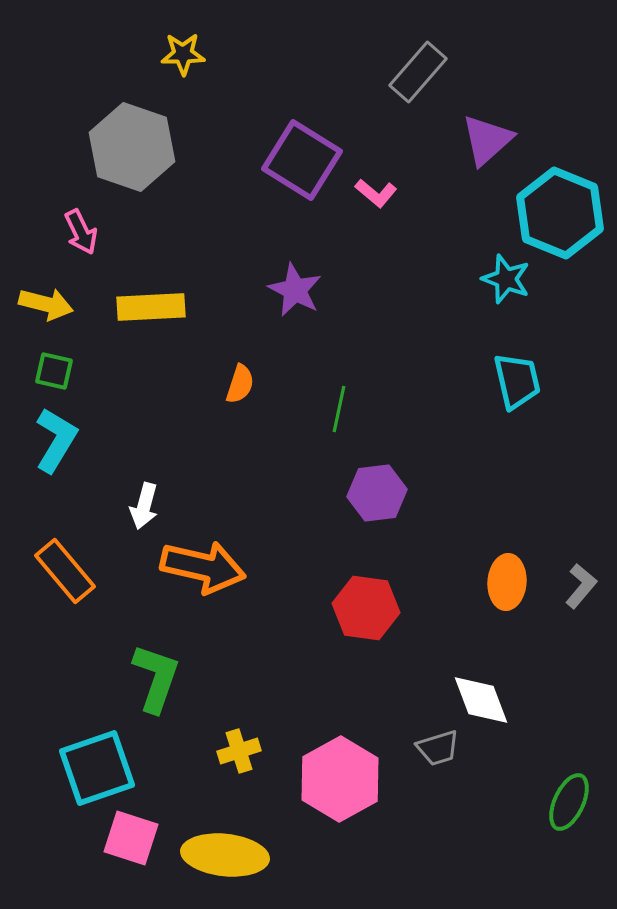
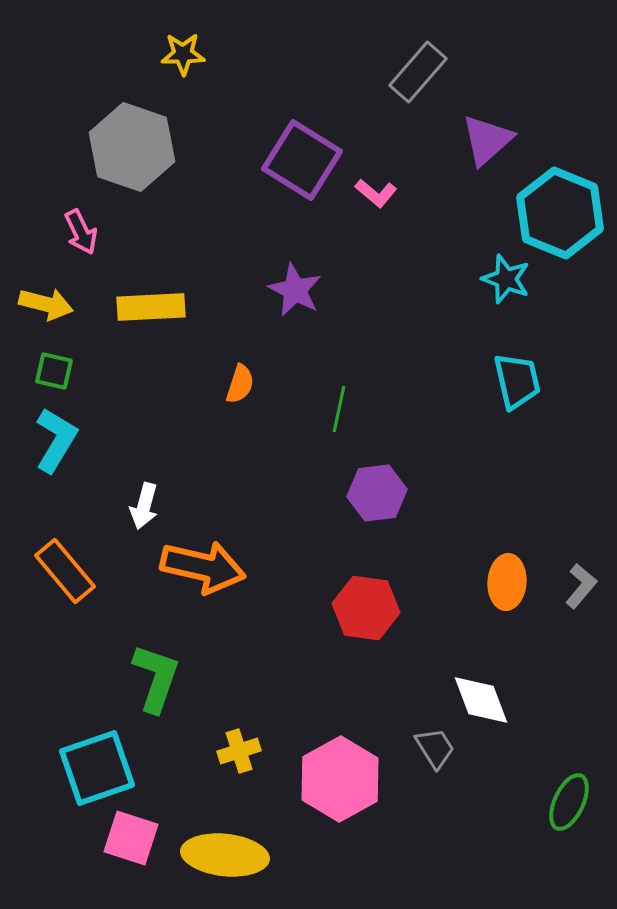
gray trapezoid: moved 3 px left; rotated 105 degrees counterclockwise
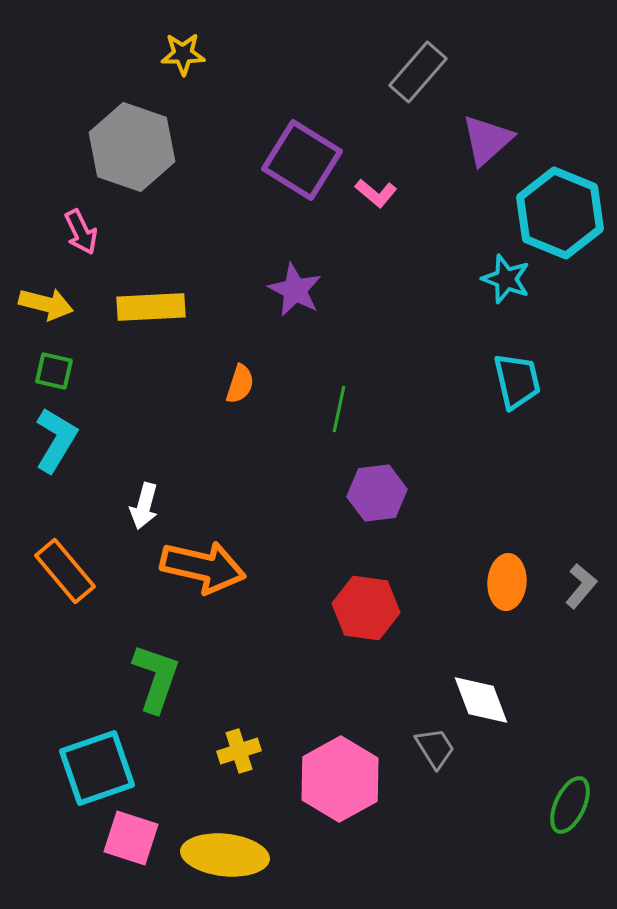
green ellipse: moved 1 px right, 3 px down
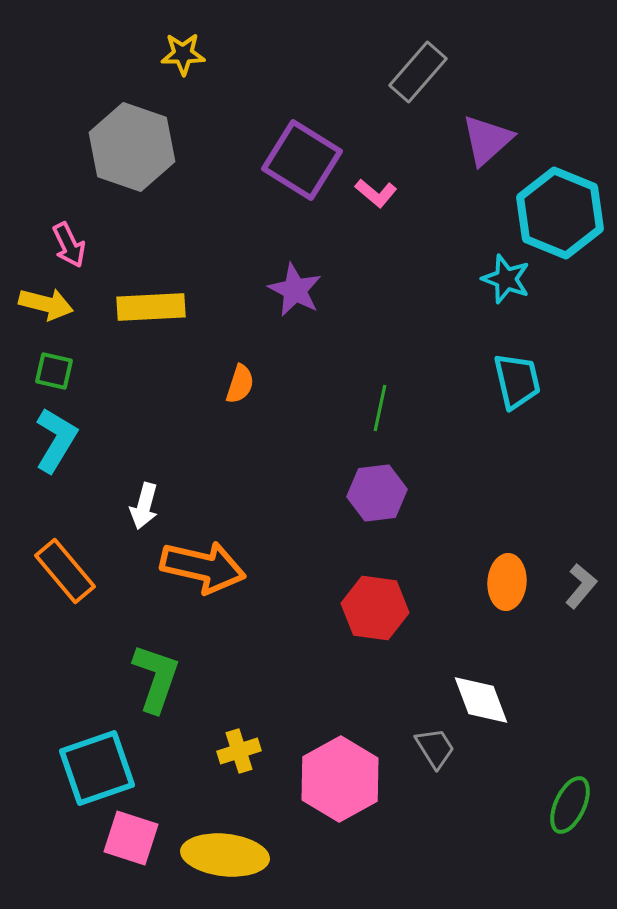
pink arrow: moved 12 px left, 13 px down
green line: moved 41 px right, 1 px up
red hexagon: moved 9 px right
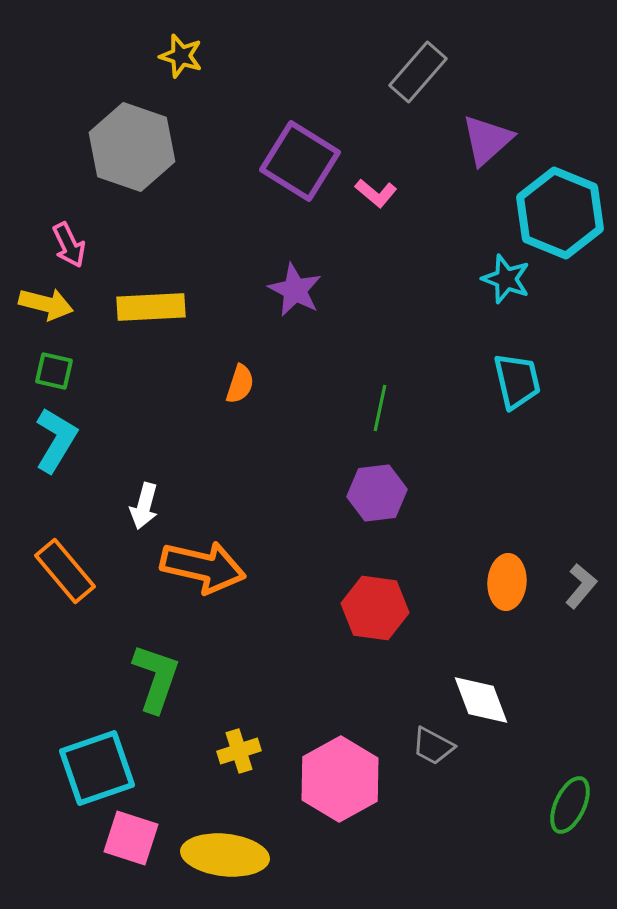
yellow star: moved 2 px left, 2 px down; rotated 18 degrees clockwise
purple square: moved 2 px left, 1 px down
gray trapezoid: moved 2 px left, 2 px up; rotated 150 degrees clockwise
